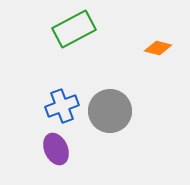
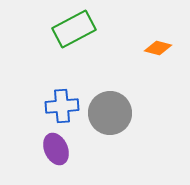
blue cross: rotated 16 degrees clockwise
gray circle: moved 2 px down
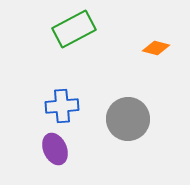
orange diamond: moved 2 px left
gray circle: moved 18 px right, 6 px down
purple ellipse: moved 1 px left
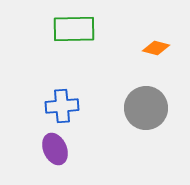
green rectangle: rotated 27 degrees clockwise
gray circle: moved 18 px right, 11 px up
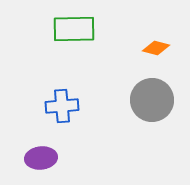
gray circle: moved 6 px right, 8 px up
purple ellipse: moved 14 px left, 9 px down; rotated 72 degrees counterclockwise
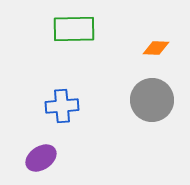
orange diamond: rotated 12 degrees counterclockwise
purple ellipse: rotated 28 degrees counterclockwise
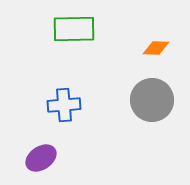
blue cross: moved 2 px right, 1 px up
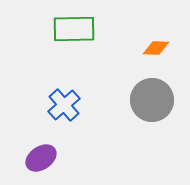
blue cross: rotated 36 degrees counterclockwise
